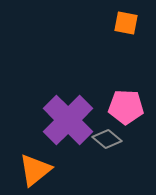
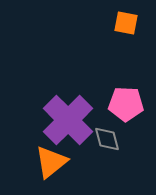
pink pentagon: moved 3 px up
gray diamond: rotated 36 degrees clockwise
orange triangle: moved 16 px right, 8 px up
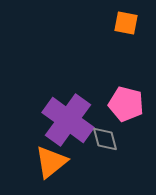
pink pentagon: rotated 12 degrees clockwise
purple cross: rotated 9 degrees counterclockwise
gray diamond: moved 2 px left
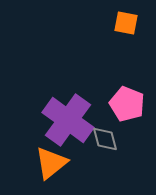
pink pentagon: moved 1 px right; rotated 8 degrees clockwise
orange triangle: moved 1 px down
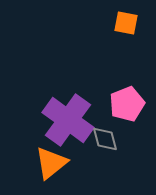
pink pentagon: rotated 28 degrees clockwise
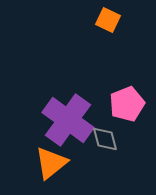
orange square: moved 18 px left, 3 px up; rotated 15 degrees clockwise
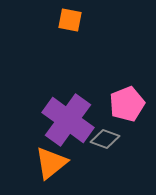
orange square: moved 38 px left; rotated 15 degrees counterclockwise
gray diamond: rotated 56 degrees counterclockwise
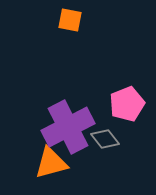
purple cross: moved 7 px down; rotated 27 degrees clockwise
gray diamond: rotated 32 degrees clockwise
orange triangle: rotated 24 degrees clockwise
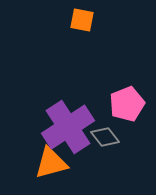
orange square: moved 12 px right
purple cross: rotated 6 degrees counterclockwise
gray diamond: moved 2 px up
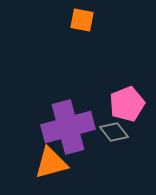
purple cross: rotated 18 degrees clockwise
gray diamond: moved 9 px right, 5 px up
